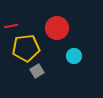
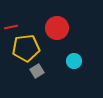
red line: moved 1 px down
cyan circle: moved 5 px down
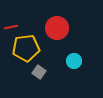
gray square: moved 2 px right, 1 px down; rotated 24 degrees counterclockwise
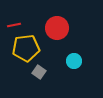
red line: moved 3 px right, 2 px up
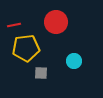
red circle: moved 1 px left, 6 px up
gray square: moved 2 px right, 1 px down; rotated 32 degrees counterclockwise
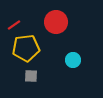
red line: rotated 24 degrees counterclockwise
cyan circle: moved 1 px left, 1 px up
gray square: moved 10 px left, 3 px down
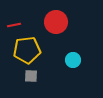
red line: rotated 24 degrees clockwise
yellow pentagon: moved 1 px right, 2 px down
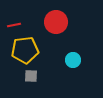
yellow pentagon: moved 2 px left
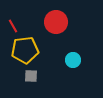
red line: moved 1 px left, 1 px down; rotated 72 degrees clockwise
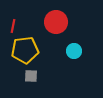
red line: rotated 40 degrees clockwise
cyan circle: moved 1 px right, 9 px up
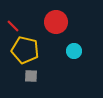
red line: rotated 56 degrees counterclockwise
yellow pentagon: rotated 20 degrees clockwise
